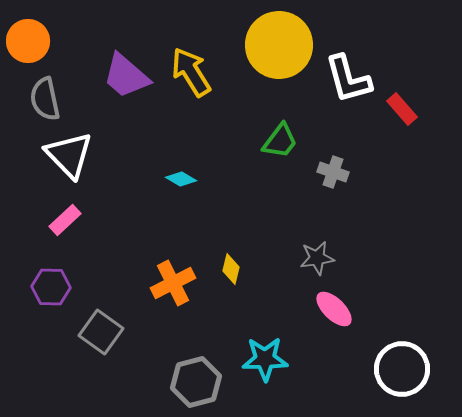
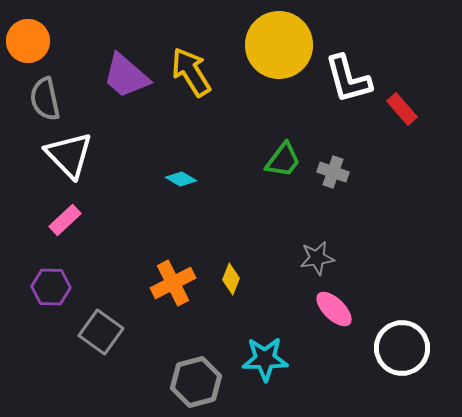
green trapezoid: moved 3 px right, 19 px down
yellow diamond: moved 10 px down; rotated 8 degrees clockwise
white circle: moved 21 px up
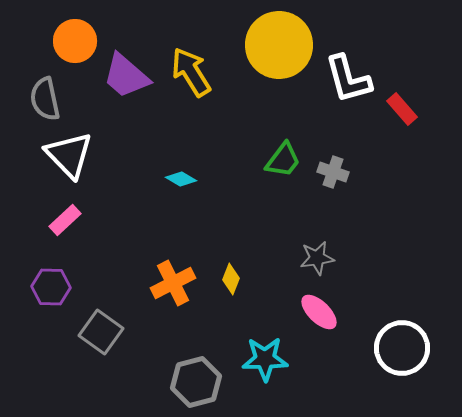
orange circle: moved 47 px right
pink ellipse: moved 15 px left, 3 px down
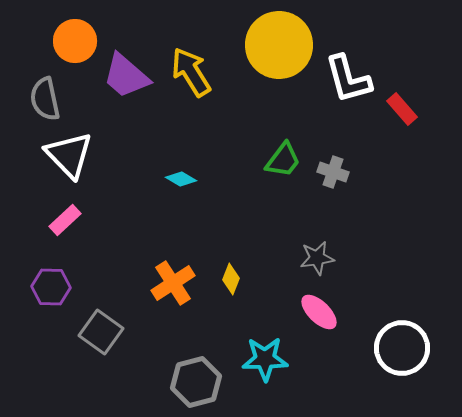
orange cross: rotated 6 degrees counterclockwise
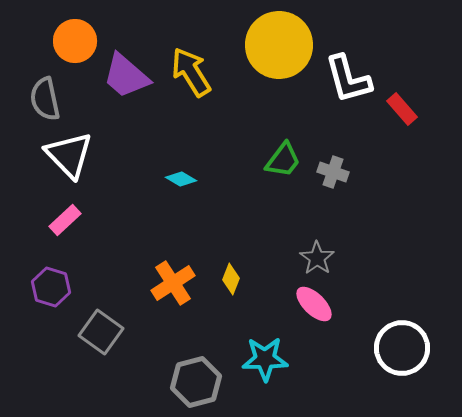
gray star: rotated 28 degrees counterclockwise
purple hexagon: rotated 15 degrees clockwise
pink ellipse: moved 5 px left, 8 px up
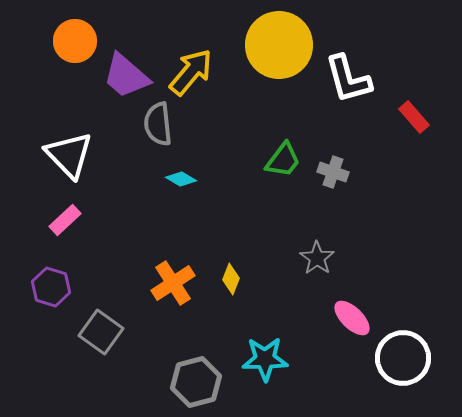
yellow arrow: rotated 72 degrees clockwise
gray semicircle: moved 113 px right, 25 px down; rotated 6 degrees clockwise
red rectangle: moved 12 px right, 8 px down
pink ellipse: moved 38 px right, 14 px down
white circle: moved 1 px right, 10 px down
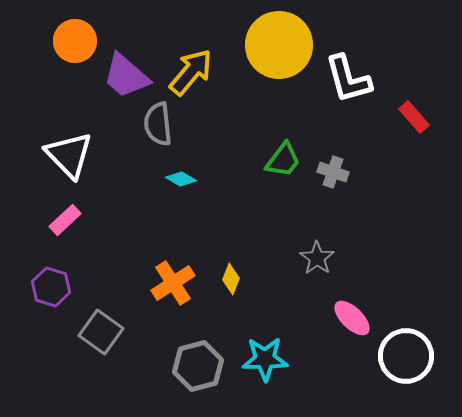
white circle: moved 3 px right, 2 px up
gray hexagon: moved 2 px right, 16 px up
